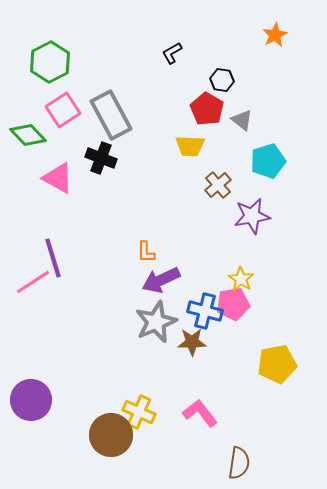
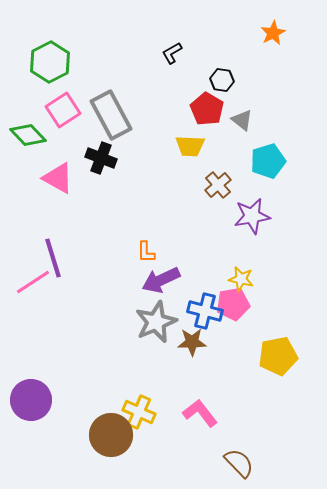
orange star: moved 2 px left, 2 px up
yellow star: rotated 20 degrees counterclockwise
yellow pentagon: moved 1 px right, 8 px up
brown semicircle: rotated 52 degrees counterclockwise
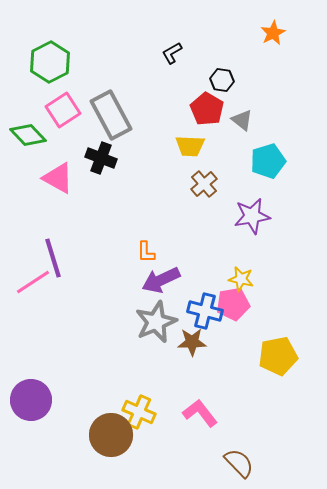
brown cross: moved 14 px left, 1 px up
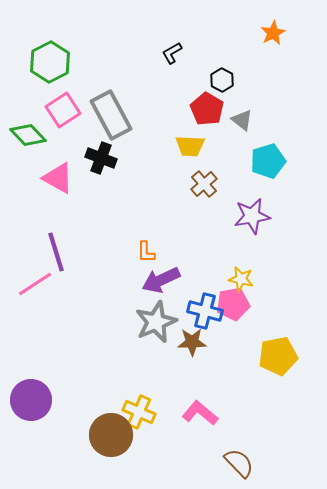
black hexagon: rotated 20 degrees clockwise
purple line: moved 3 px right, 6 px up
pink line: moved 2 px right, 2 px down
pink L-shape: rotated 12 degrees counterclockwise
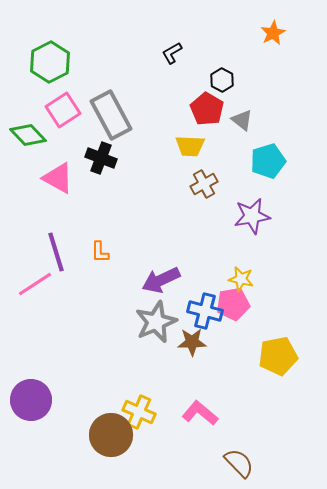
brown cross: rotated 12 degrees clockwise
orange L-shape: moved 46 px left
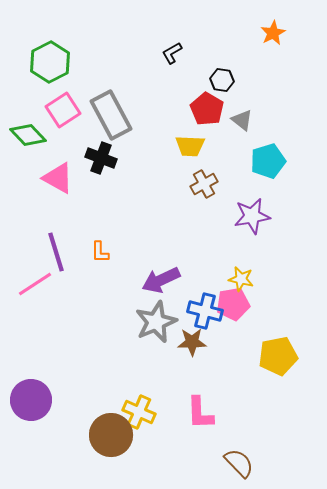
black hexagon: rotated 20 degrees counterclockwise
pink L-shape: rotated 132 degrees counterclockwise
